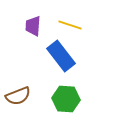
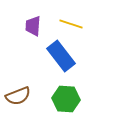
yellow line: moved 1 px right, 1 px up
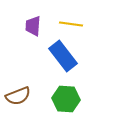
yellow line: rotated 10 degrees counterclockwise
blue rectangle: moved 2 px right
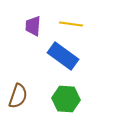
blue rectangle: rotated 16 degrees counterclockwise
brown semicircle: rotated 50 degrees counterclockwise
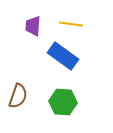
green hexagon: moved 3 px left, 3 px down
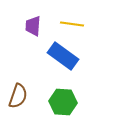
yellow line: moved 1 px right
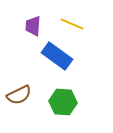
yellow line: rotated 15 degrees clockwise
blue rectangle: moved 6 px left
brown semicircle: moved 1 px right, 1 px up; rotated 45 degrees clockwise
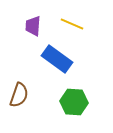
blue rectangle: moved 3 px down
brown semicircle: rotated 45 degrees counterclockwise
green hexagon: moved 11 px right
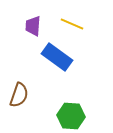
blue rectangle: moved 2 px up
green hexagon: moved 3 px left, 14 px down
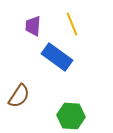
yellow line: rotated 45 degrees clockwise
brown semicircle: moved 1 px down; rotated 15 degrees clockwise
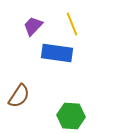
purple trapezoid: rotated 40 degrees clockwise
blue rectangle: moved 4 px up; rotated 28 degrees counterclockwise
